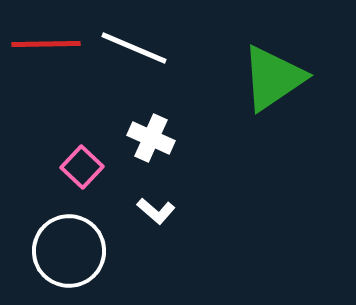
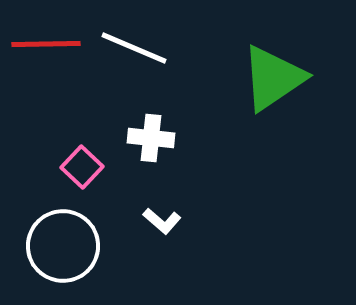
white cross: rotated 18 degrees counterclockwise
white L-shape: moved 6 px right, 10 px down
white circle: moved 6 px left, 5 px up
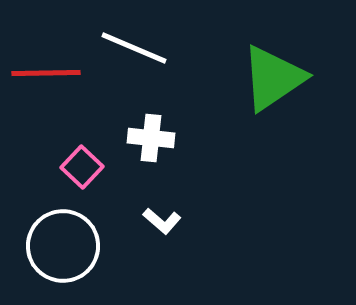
red line: moved 29 px down
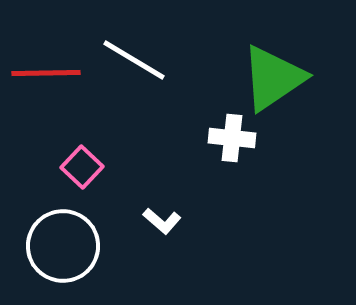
white line: moved 12 px down; rotated 8 degrees clockwise
white cross: moved 81 px right
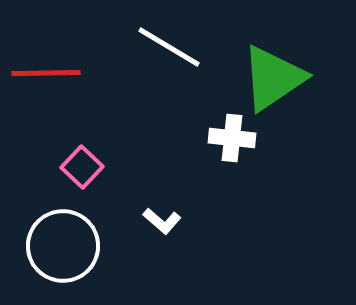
white line: moved 35 px right, 13 px up
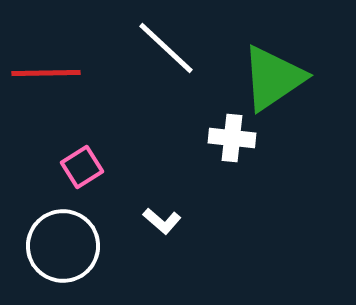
white line: moved 3 px left, 1 px down; rotated 12 degrees clockwise
pink square: rotated 15 degrees clockwise
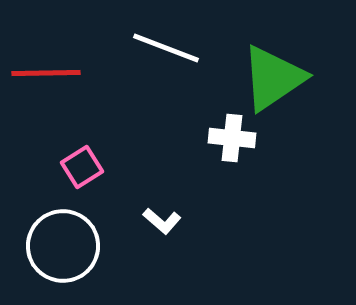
white line: rotated 22 degrees counterclockwise
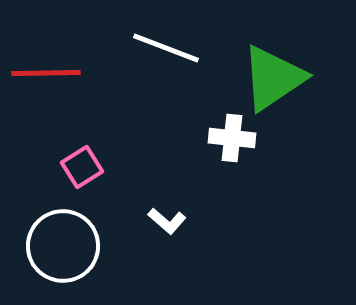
white L-shape: moved 5 px right
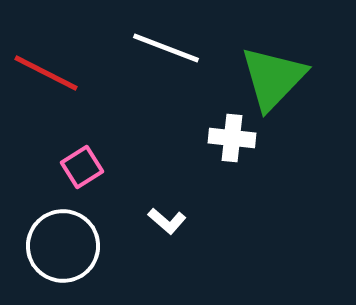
red line: rotated 28 degrees clockwise
green triangle: rotated 12 degrees counterclockwise
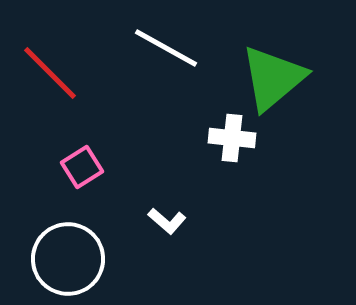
white line: rotated 8 degrees clockwise
red line: moved 4 px right; rotated 18 degrees clockwise
green triangle: rotated 6 degrees clockwise
white circle: moved 5 px right, 13 px down
